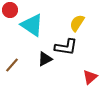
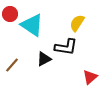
red circle: moved 4 px down
black triangle: moved 1 px left
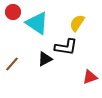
red circle: moved 3 px right, 2 px up
cyan triangle: moved 5 px right, 2 px up
black triangle: moved 1 px right
brown line: moved 1 px up
red triangle: rotated 21 degrees clockwise
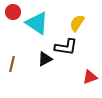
brown line: rotated 28 degrees counterclockwise
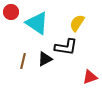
red circle: moved 2 px left
brown line: moved 11 px right, 3 px up
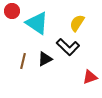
red circle: moved 1 px right, 1 px up
black L-shape: moved 2 px right; rotated 35 degrees clockwise
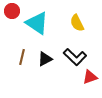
yellow semicircle: rotated 60 degrees counterclockwise
black L-shape: moved 7 px right, 10 px down
brown line: moved 1 px left, 4 px up
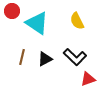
yellow semicircle: moved 2 px up
red triangle: moved 2 px left, 2 px down
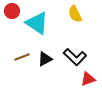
yellow semicircle: moved 2 px left, 7 px up
brown line: rotated 56 degrees clockwise
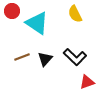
black triangle: rotated 21 degrees counterclockwise
red triangle: moved 1 px left, 3 px down
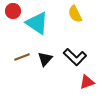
red circle: moved 1 px right
